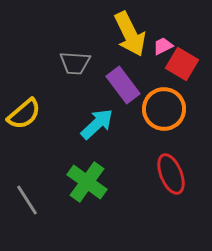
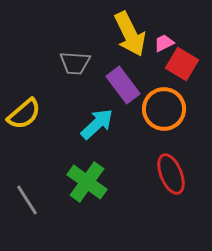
pink trapezoid: moved 1 px right, 3 px up
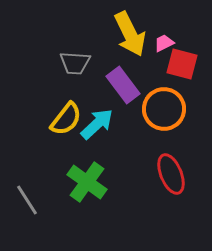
red square: rotated 16 degrees counterclockwise
yellow semicircle: moved 42 px right, 5 px down; rotated 12 degrees counterclockwise
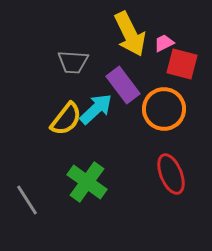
gray trapezoid: moved 2 px left, 1 px up
cyan arrow: moved 1 px left, 15 px up
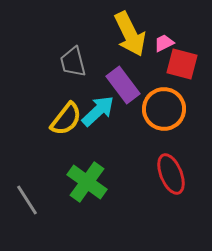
gray trapezoid: rotated 72 degrees clockwise
cyan arrow: moved 2 px right, 2 px down
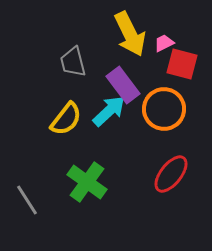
cyan arrow: moved 11 px right
red ellipse: rotated 60 degrees clockwise
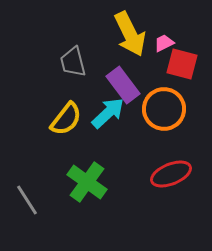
cyan arrow: moved 1 px left, 2 px down
red ellipse: rotated 30 degrees clockwise
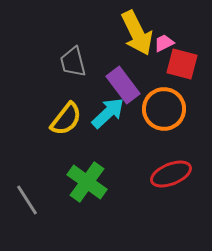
yellow arrow: moved 7 px right, 1 px up
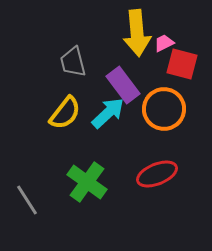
yellow arrow: rotated 21 degrees clockwise
yellow semicircle: moved 1 px left, 6 px up
red ellipse: moved 14 px left
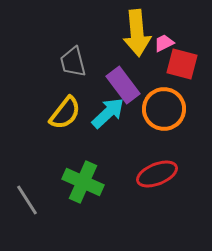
green cross: moved 4 px left; rotated 12 degrees counterclockwise
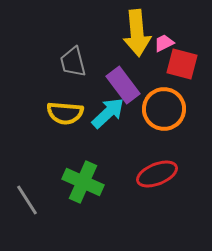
yellow semicircle: rotated 57 degrees clockwise
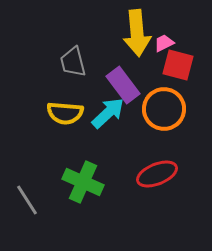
red square: moved 4 px left, 1 px down
